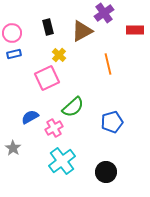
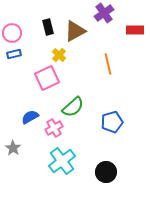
brown triangle: moved 7 px left
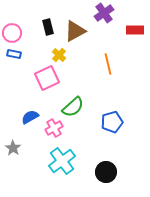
blue rectangle: rotated 24 degrees clockwise
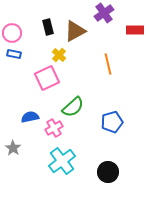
blue semicircle: rotated 18 degrees clockwise
black circle: moved 2 px right
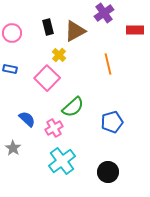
blue rectangle: moved 4 px left, 15 px down
pink square: rotated 20 degrees counterclockwise
blue semicircle: moved 3 px left, 2 px down; rotated 54 degrees clockwise
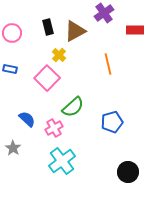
black circle: moved 20 px right
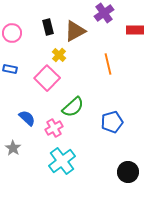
blue semicircle: moved 1 px up
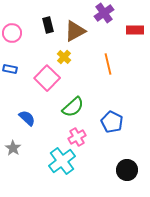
black rectangle: moved 2 px up
yellow cross: moved 5 px right, 2 px down
blue pentagon: rotated 30 degrees counterclockwise
pink cross: moved 23 px right, 9 px down
black circle: moved 1 px left, 2 px up
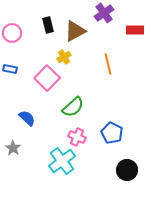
yellow cross: rotated 16 degrees clockwise
blue pentagon: moved 11 px down
pink cross: rotated 36 degrees counterclockwise
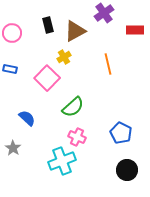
blue pentagon: moved 9 px right
cyan cross: rotated 16 degrees clockwise
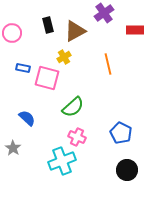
blue rectangle: moved 13 px right, 1 px up
pink square: rotated 30 degrees counterclockwise
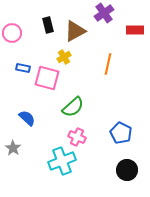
orange line: rotated 25 degrees clockwise
